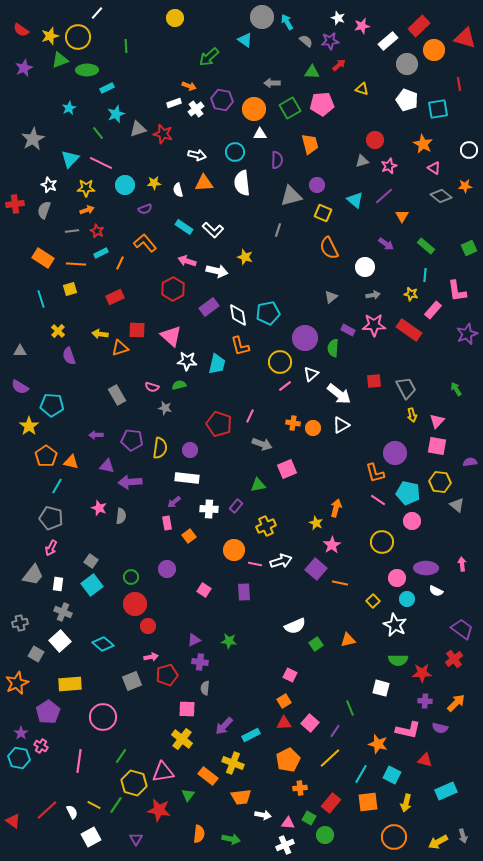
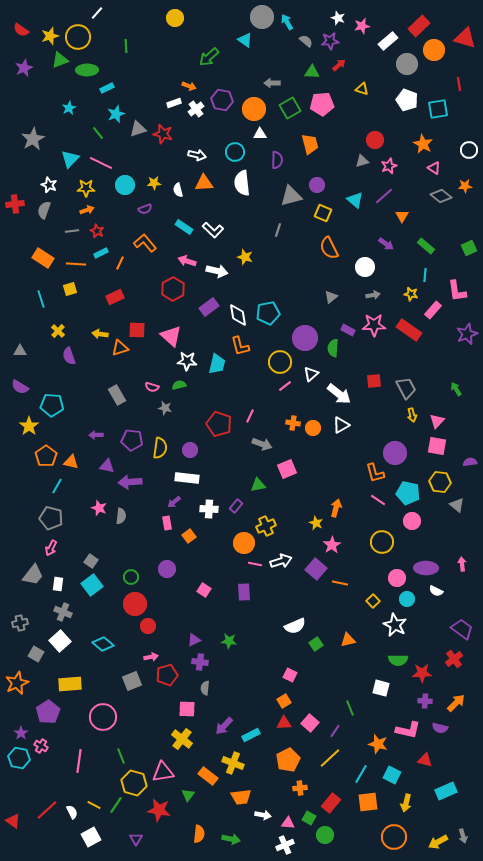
orange circle at (234, 550): moved 10 px right, 7 px up
green line at (121, 756): rotated 56 degrees counterclockwise
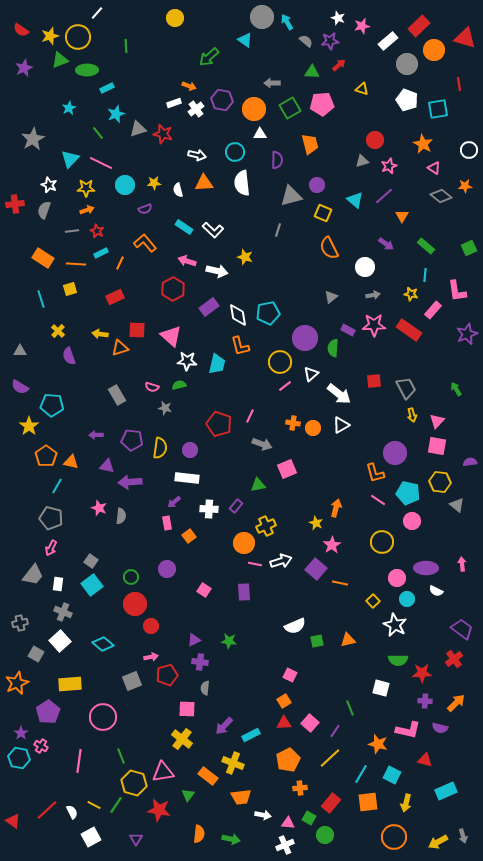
red circle at (148, 626): moved 3 px right
green square at (316, 644): moved 1 px right, 3 px up; rotated 24 degrees clockwise
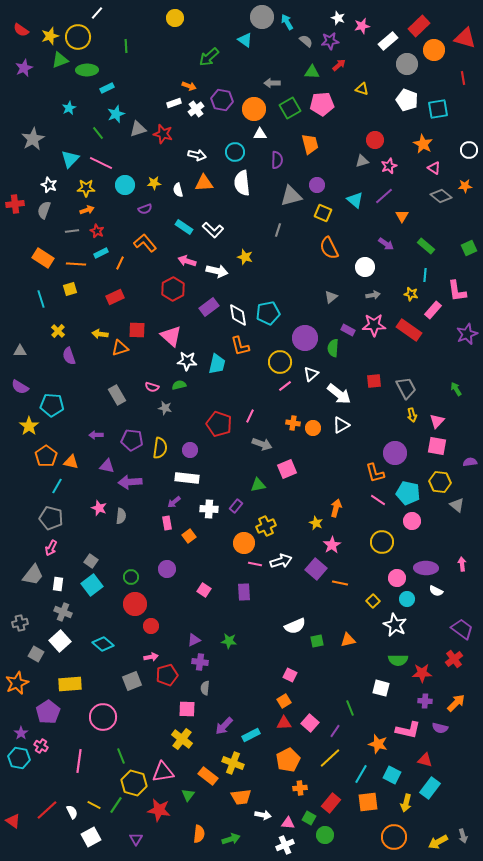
red line at (459, 84): moved 4 px right, 6 px up
cyan rectangle at (446, 791): moved 16 px left, 3 px up; rotated 30 degrees counterclockwise
green arrow at (231, 839): rotated 30 degrees counterclockwise
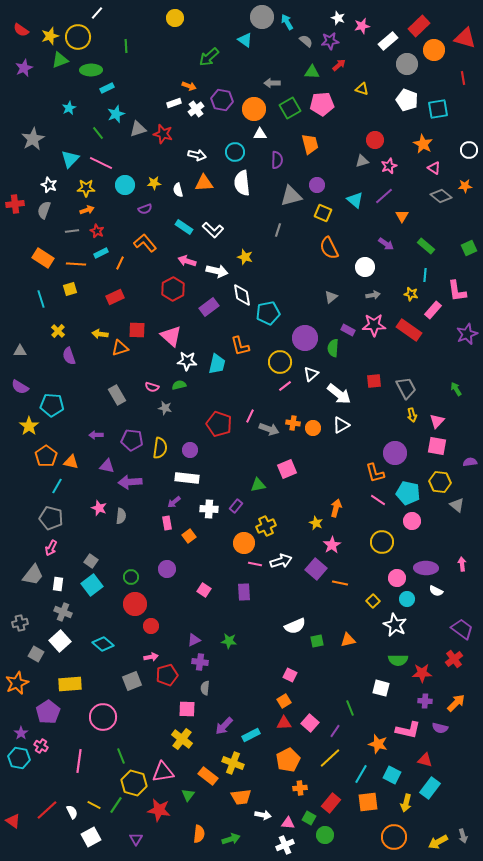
green ellipse at (87, 70): moved 4 px right
white diamond at (238, 315): moved 4 px right, 20 px up
gray arrow at (262, 444): moved 7 px right, 15 px up
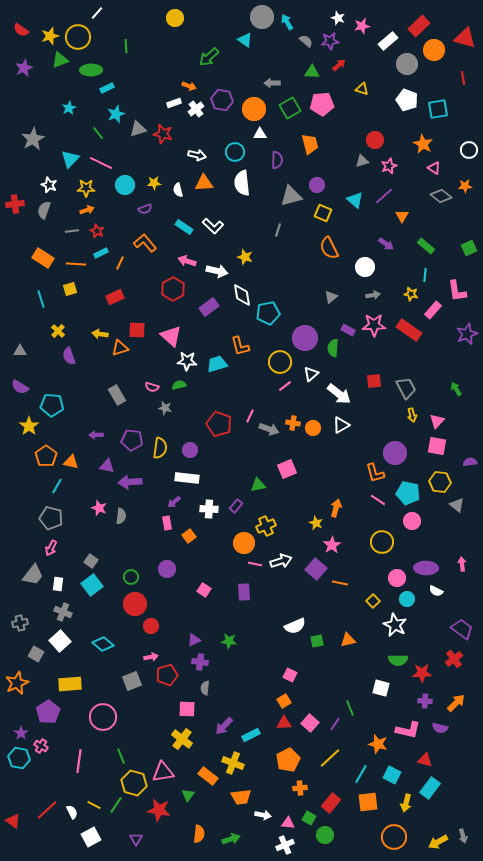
white L-shape at (213, 230): moved 4 px up
cyan trapezoid at (217, 364): rotated 120 degrees counterclockwise
purple line at (335, 731): moved 7 px up
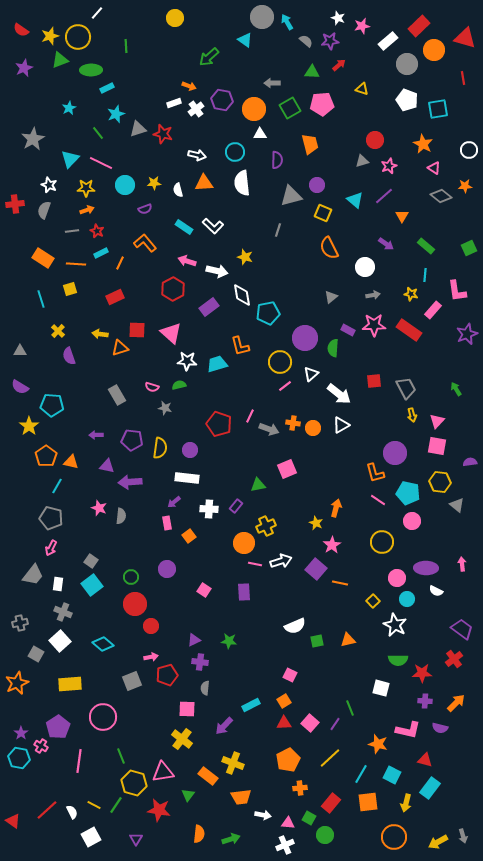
pink triangle at (171, 336): moved 3 px up
purple pentagon at (48, 712): moved 10 px right, 15 px down
cyan rectangle at (251, 735): moved 30 px up
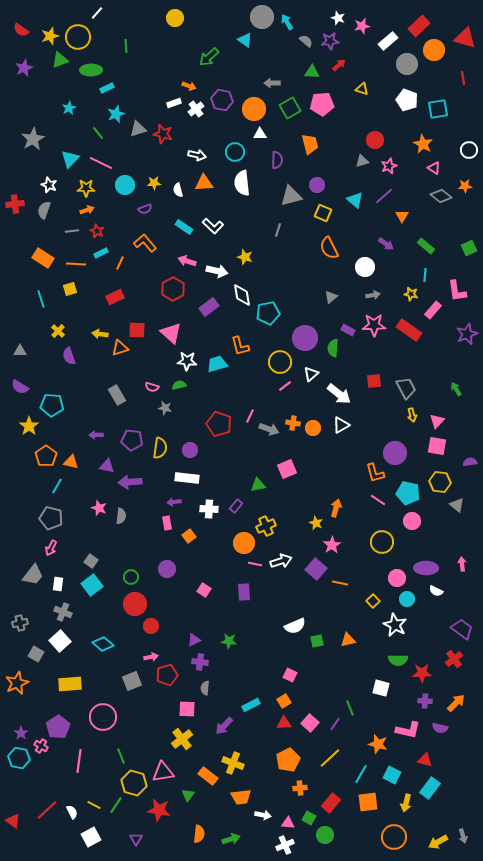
purple arrow at (174, 502): rotated 32 degrees clockwise
yellow cross at (182, 739): rotated 15 degrees clockwise
